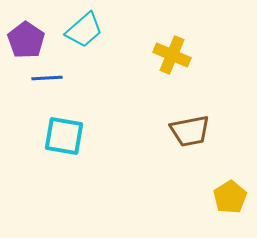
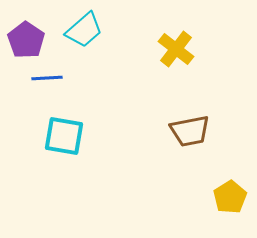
yellow cross: moved 4 px right, 6 px up; rotated 15 degrees clockwise
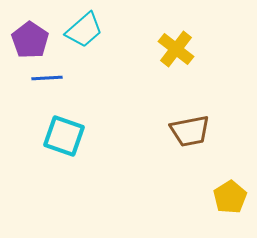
purple pentagon: moved 4 px right
cyan square: rotated 9 degrees clockwise
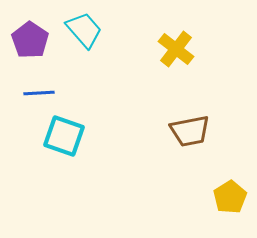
cyan trapezoid: rotated 90 degrees counterclockwise
blue line: moved 8 px left, 15 px down
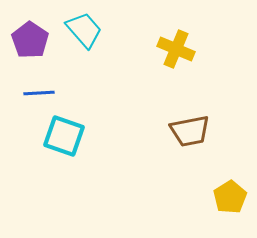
yellow cross: rotated 15 degrees counterclockwise
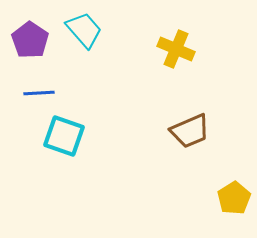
brown trapezoid: rotated 12 degrees counterclockwise
yellow pentagon: moved 4 px right, 1 px down
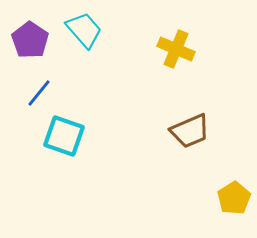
blue line: rotated 48 degrees counterclockwise
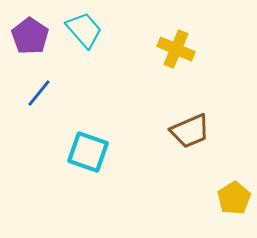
purple pentagon: moved 4 px up
cyan square: moved 24 px right, 16 px down
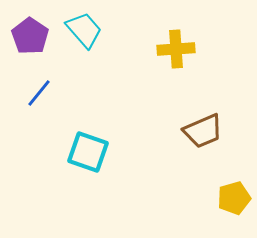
yellow cross: rotated 27 degrees counterclockwise
brown trapezoid: moved 13 px right
yellow pentagon: rotated 16 degrees clockwise
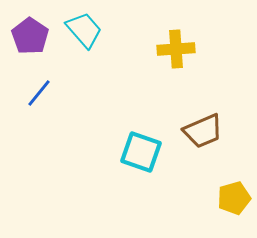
cyan square: moved 53 px right
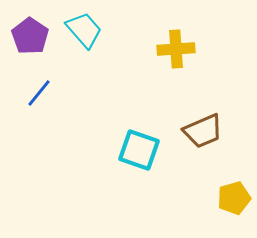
cyan square: moved 2 px left, 2 px up
